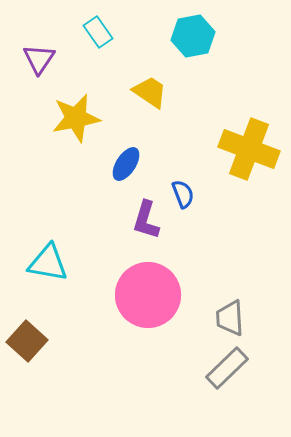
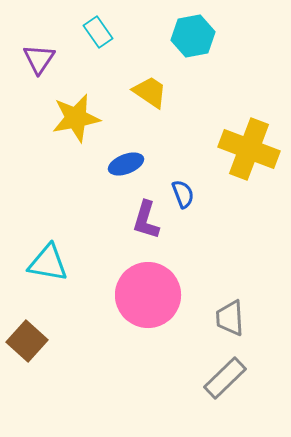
blue ellipse: rotated 36 degrees clockwise
gray rectangle: moved 2 px left, 10 px down
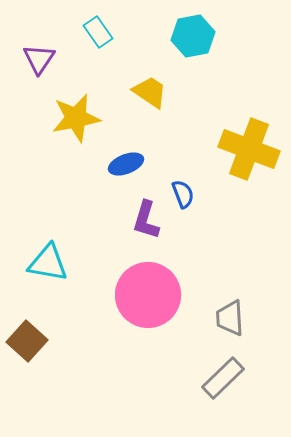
gray rectangle: moved 2 px left
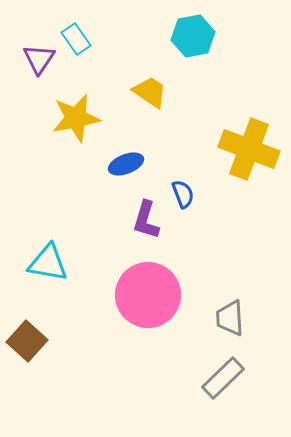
cyan rectangle: moved 22 px left, 7 px down
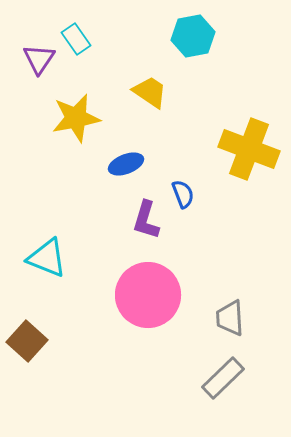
cyan triangle: moved 1 px left, 5 px up; rotated 12 degrees clockwise
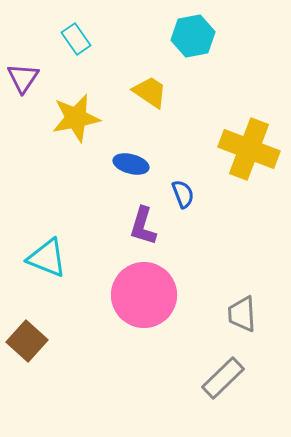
purple triangle: moved 16 px left, 19 px down
blue ellipse: moved 5 px right; rotated 36 degrees clockwise
purple L-shape: moved 3 px left, 6 px down
pink circle: moved 4 px left
gray trapezoid: moved 12 px right, 4 px up
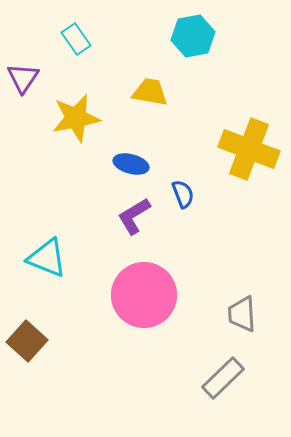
yellow trapezoid: rotated 24 degrees counterclockwise
purple L-shape: moved 9 px left, 10 px up; rotated 42 degrees clockwise
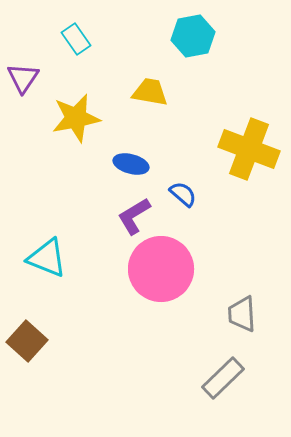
blue semicircle: rotated 28 degrees counterclockwise
pink circle: moved 17 px right, 26 px up
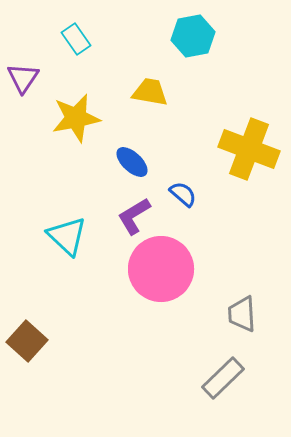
blue ellipse: moved 1 px right, 2 px up; rotated 28 degrees clockwise
cyan triangle: moved 20 px right, 22 px up; rotated 21 degrees clockwise
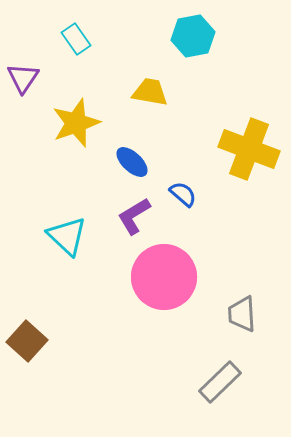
yellow star: moved 5 px down; rotated 9 degrees counterclockwise
pink circle: moved 3 px right, 8 px down
gray rectangle: moved 3 px left, 4 px down
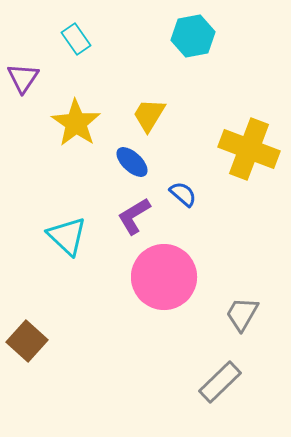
yellow trapezoid: moved 1 px left, 23 px down; rotated 69 degrees counterclockwise
yellow star: rotated 18 degrees counterclockwise
gray trapezoid: rotated 33 degrees clockwise
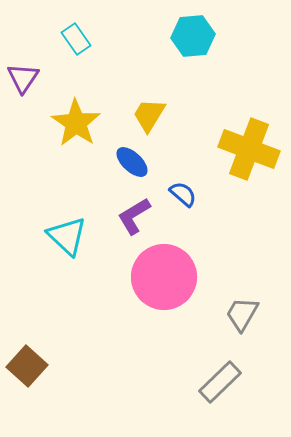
cyan hexagon: rotated 6 degrees clockwise
brown square: moved 25 px down
